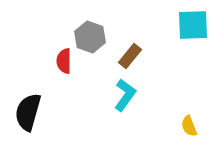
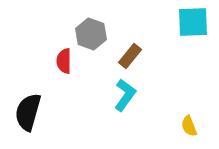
cyan square: moved 3 px up
gray hexagon: moved 1 px right, 3 px up
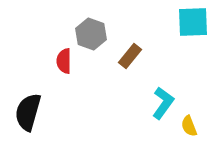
cyan L-shape: moved 38 px right, 8 px down
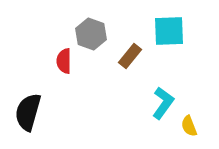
cyan square: moved 24 px left, 9 px down
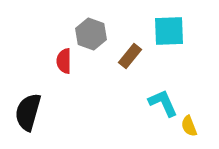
cyan L-shape: rotated 60 degrees counterclockwise
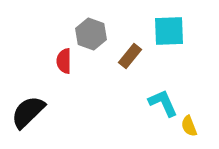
black semicircle: rotated 30 degrees clockwise
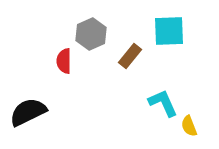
gray hexagon: rotated 16 degrees clockwise
black semicircle: rotated 18 degrees clockwise
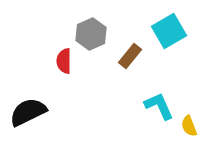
cyan square: rotated 28 degrees counterclockwise
cyan L-shape: moved 4 px left, 3 px down
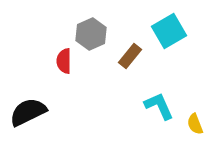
yellow semicircle: moved 6 px right, 2 px up
